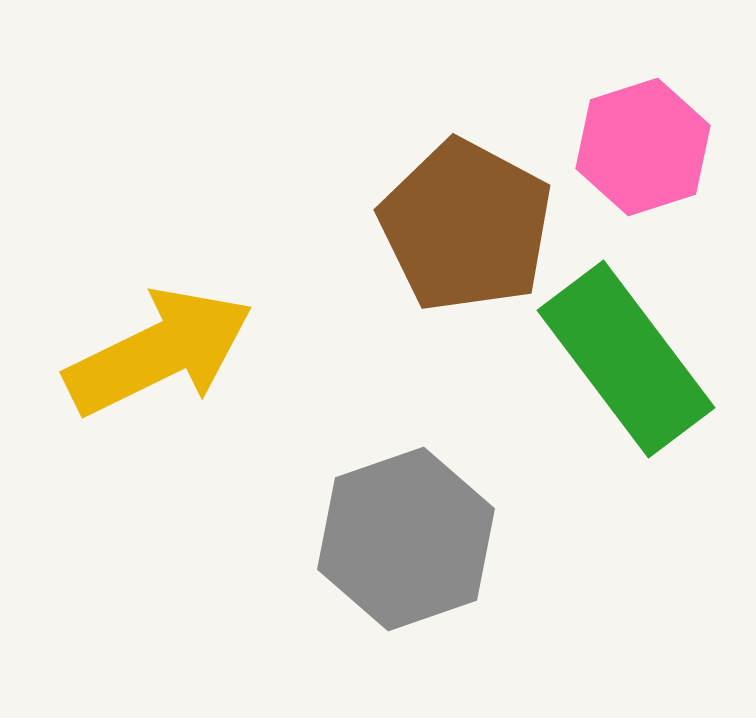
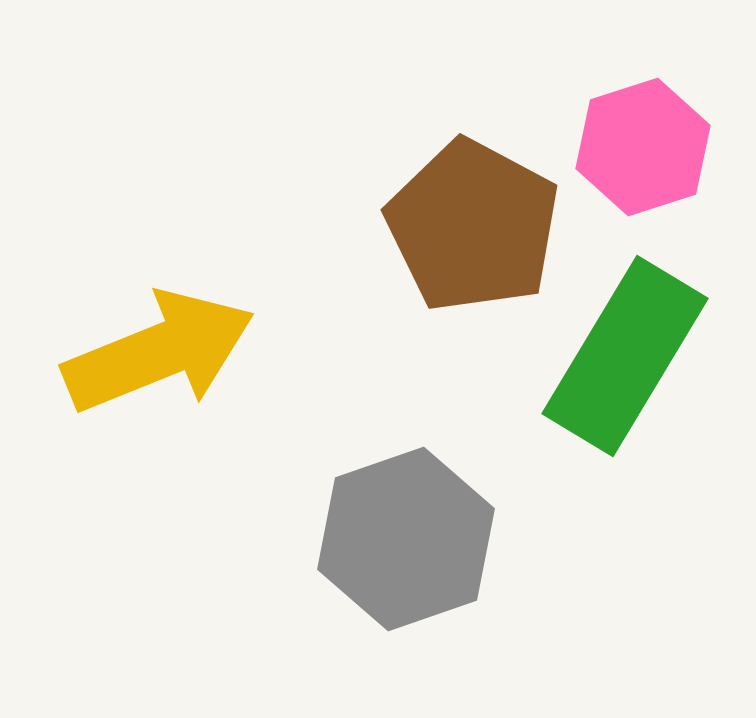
brown pentagon: moved 7 px right
yellow arrow: rotated 4 degrees clockwise
green rectangle: moved 1 px left, 3 px up; rotated 68 degrees clockwise
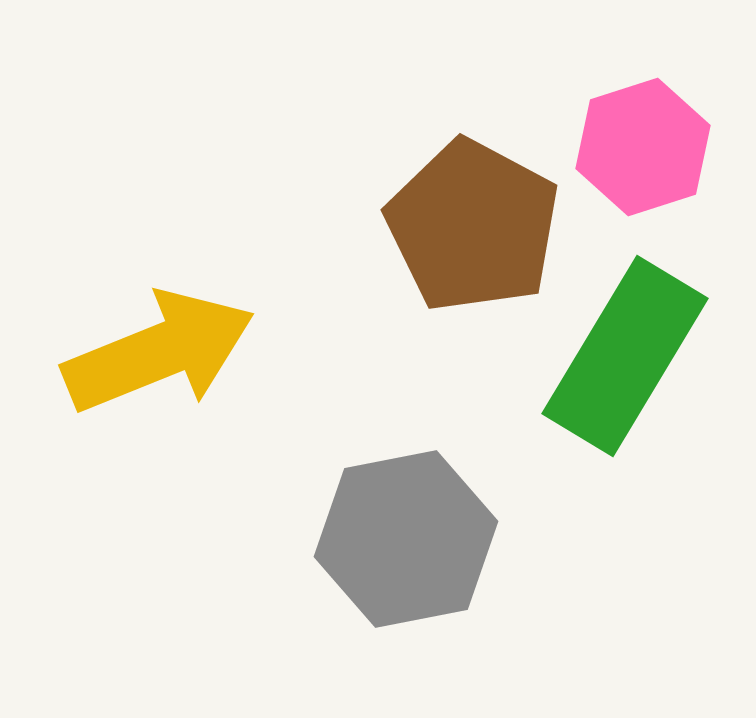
gray hexagon: rotated 8 degrees clockwise
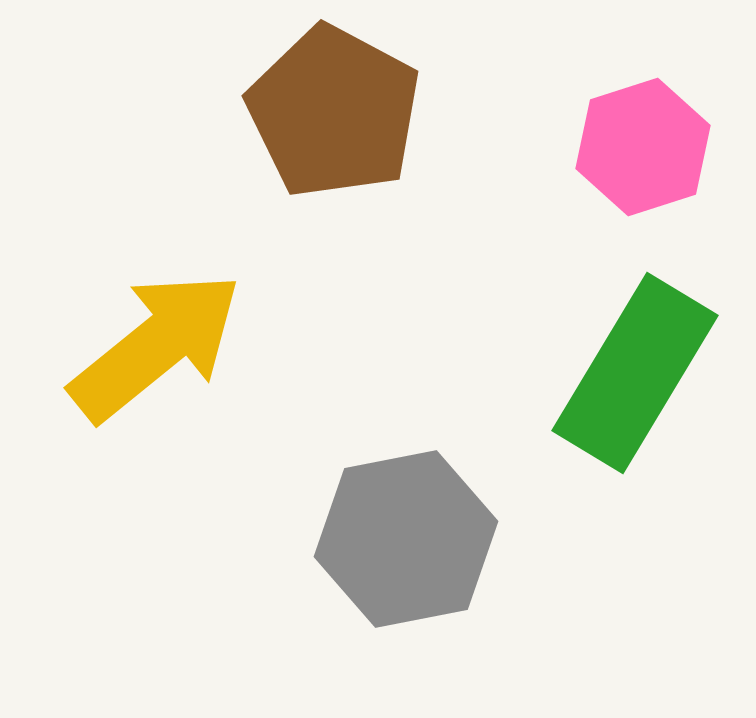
brown pentagon: moved 139 px left, 114 px up
yellow arrow: moved 3 px left, 6 px up; rotated 17 degrees counterclockwise
green rectangle: moved 10 px right, 17 px down
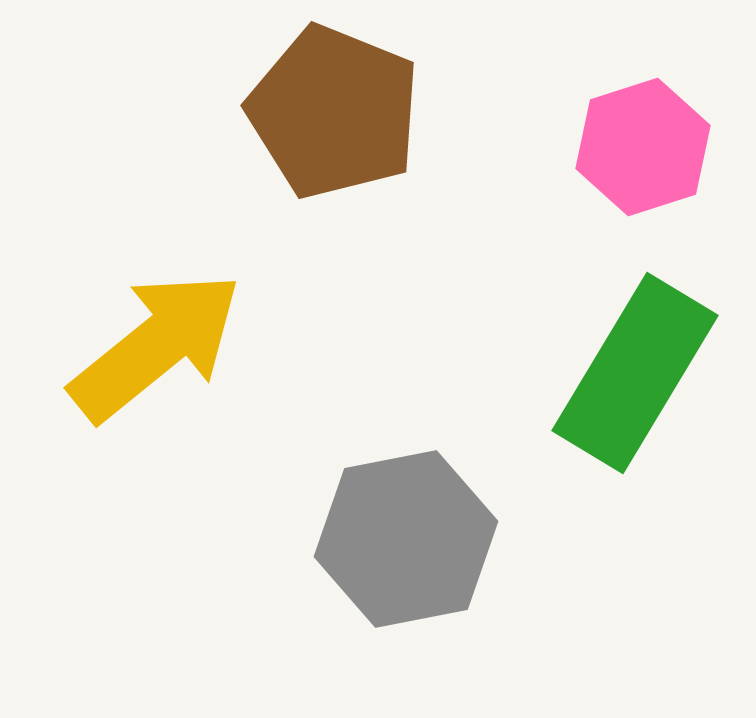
brown pentagon: rotated 6 degrees counterclockwise
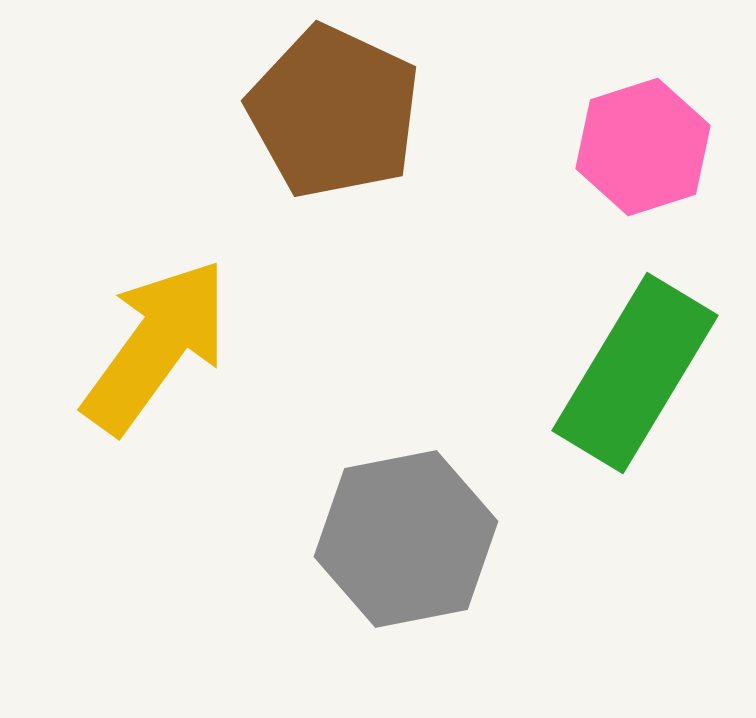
brown pentagon: rotated 3 degrees clockwise
yellow arrow: rotated 15 degrees counterclockwise
